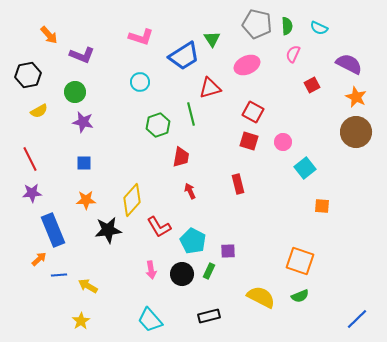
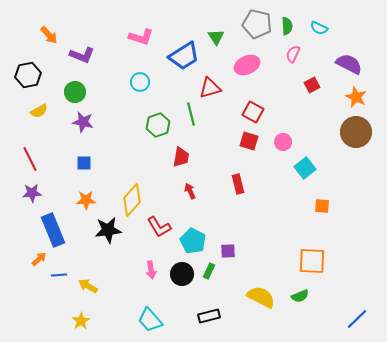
green triangle at (212, 39): moved 4 px right, 2 px up
orange square at (300, 261): moved 12 px right; rotated 16 degrees counterclockwise
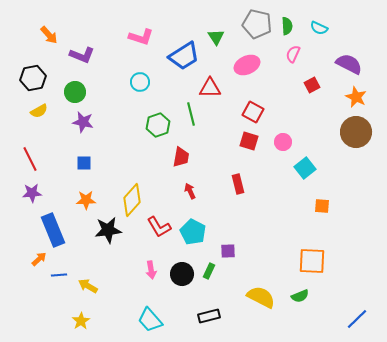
black hexagon at (28, 75): moved 5 px right, 3 px down
red triangle at (210, 88): rotated 15 degrees clockwise
cyan pentagon at (193, 241): moved 9 px up
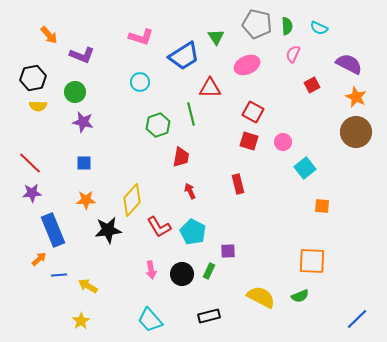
yellow semicircle at (39, 111): moved 1 px left, 5 px up; rotated 30 degrees clockwise
red line at (30, 159): moved 4 px down; rotated 20 degrees counterclockwise
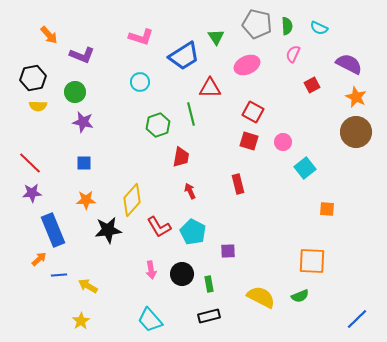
orange square at (322, 206): moved 5 px right, 3 px down
green rectangle at (209, 271): moved 13 px down; rotated 35 degrees counterclockwise
